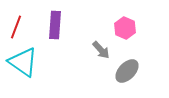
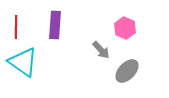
red line: rotated 20 degrees counterclockwise
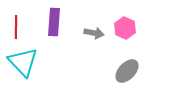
purple rectangle: moved 1 px left, 3 px up
gray arrow: moved 7 px left, 17 px up; rotated 36 degrees counterclockwise
cyan triangle: rotated 12 degrees clockwise
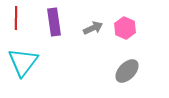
purple rectangle: rotated 12 degrees counterclockwise
red line: moved 9 px up
gray arrow: moved 1 px left, 5 px up; rotated 36 degrees counterclockwise
cyan triangle: rotated 20 degrees clockwise
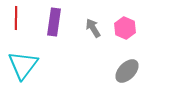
purple rectangle: rotated 16 degrees clockwise
gray arrow: rotated 96 degrees counterclockwise
cyan triangle: moved 3 px down
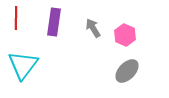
pink hexagon: moved 7 px down
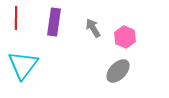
pink hexagon: moved 2 px down
gray ellipse: moved 9 px left
